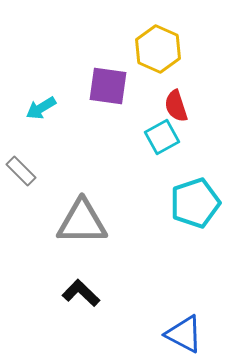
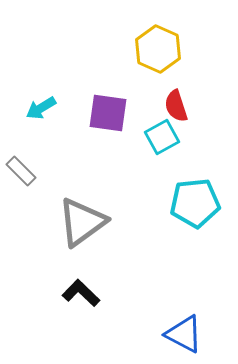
purple square: moved 27 px down
cyan pentagon: rotated 12 degrees clockwise
gray triangle: rotated 36 degrees counterclockwise
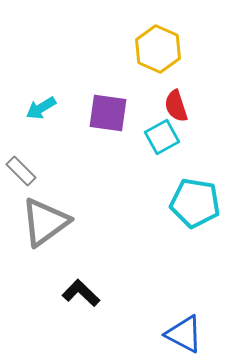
cyan pentagon: rotated 15 degrees clockwise
gray triangle: moved 37 px left
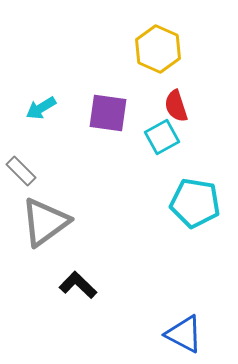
black L-shape: moved 3 px left, 8 px up
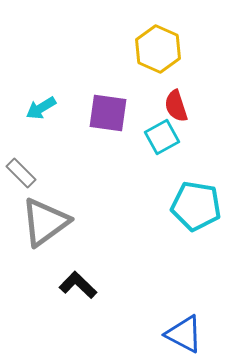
gray rectangle: moved 2 px down
cyan pentagon: moved 1 px right, 3 px down
